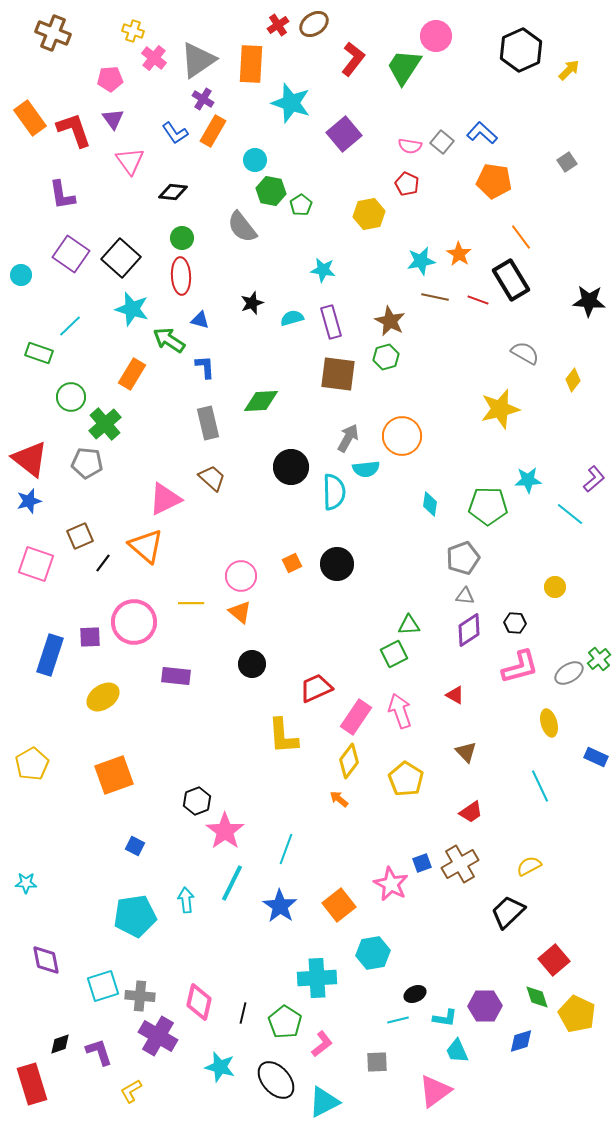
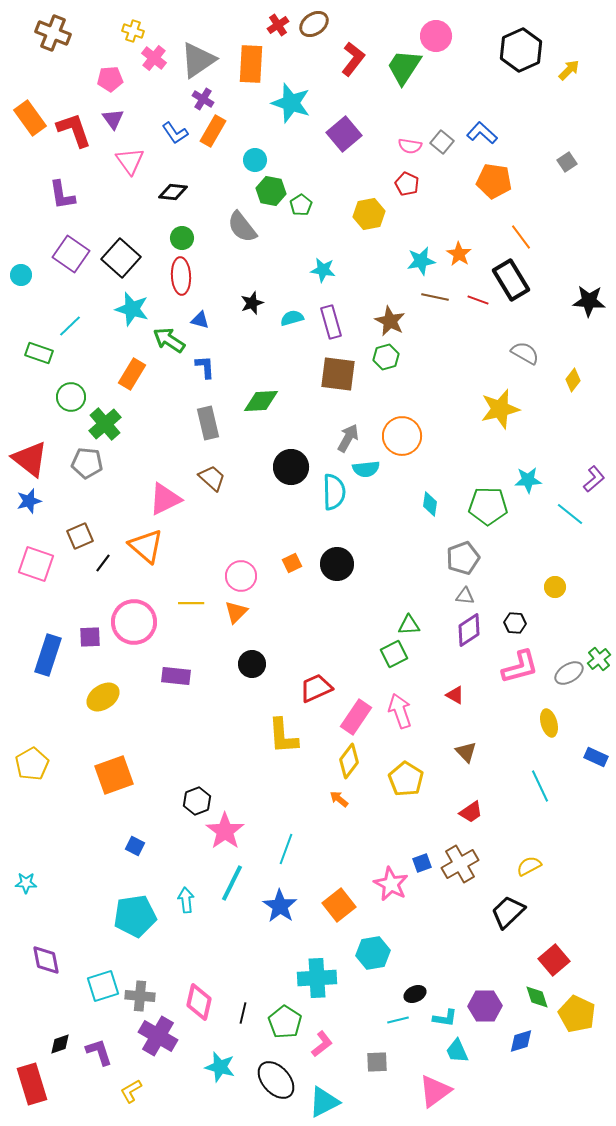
orange triangle at (240, 612): moved 4 px left; rotated 35 degrees clockwise
blue rectangle at (50, 655): moved 2 px left
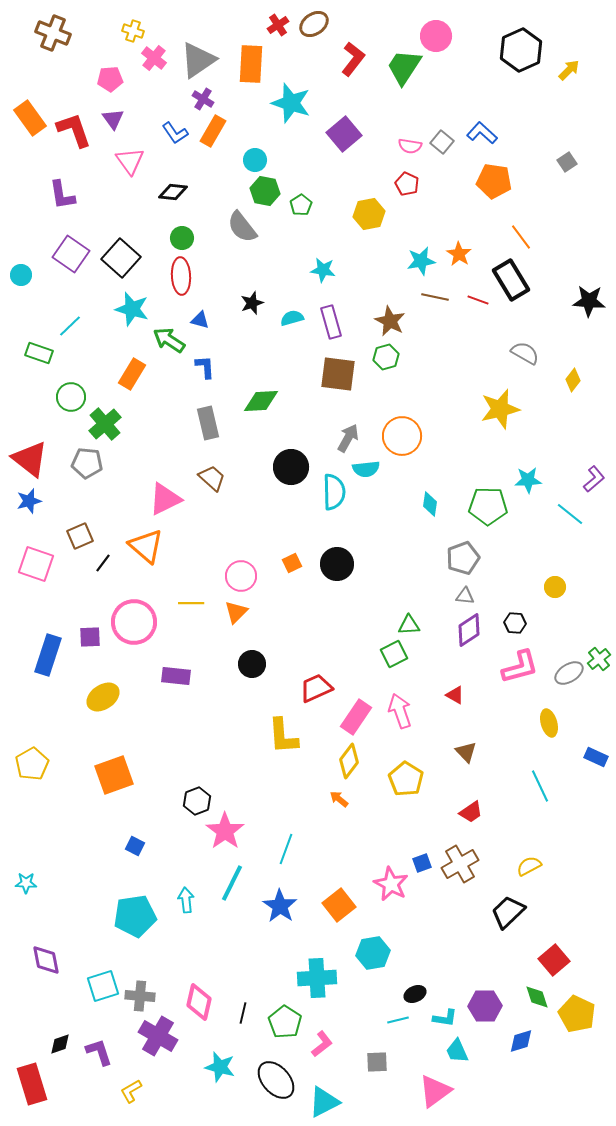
green hexagon at (271, 191): moved 6 px left
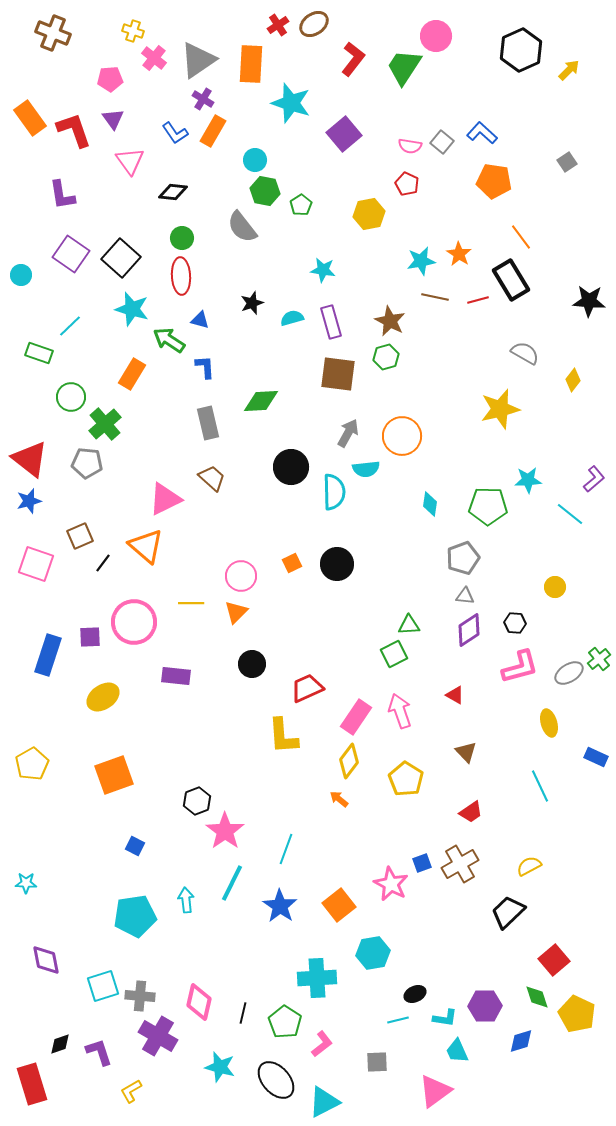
red line at (478, 300): rotated 35 degrees counterclockwise
gray arrow at (348, 438): moved 5 px up
red trapezoid at (316, 688): moved 9 px left
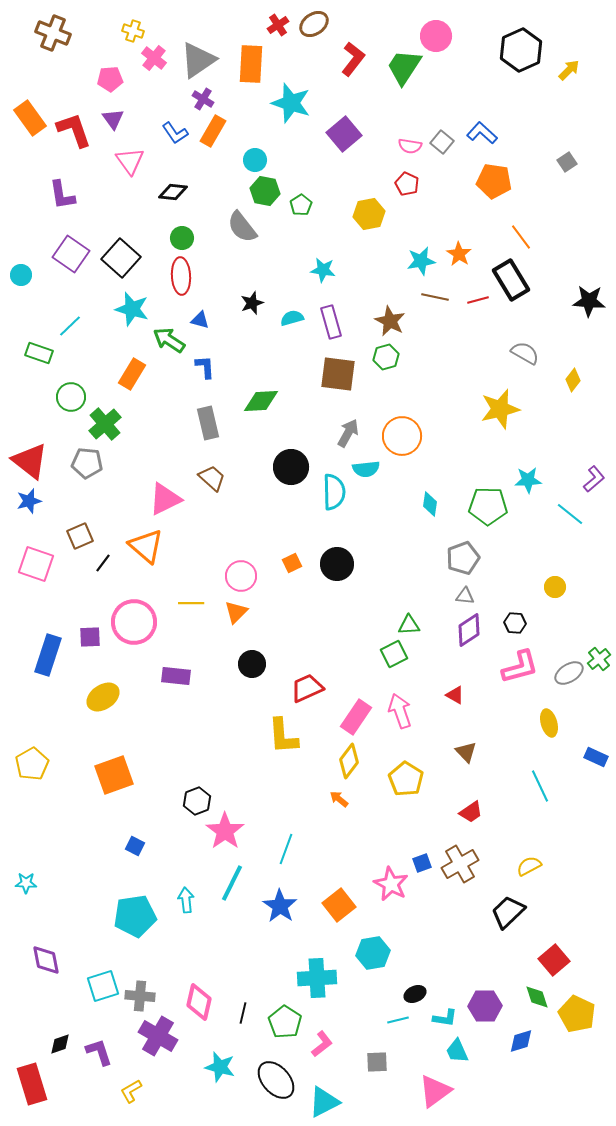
red triangle at (30, 459): moved 2 px down
